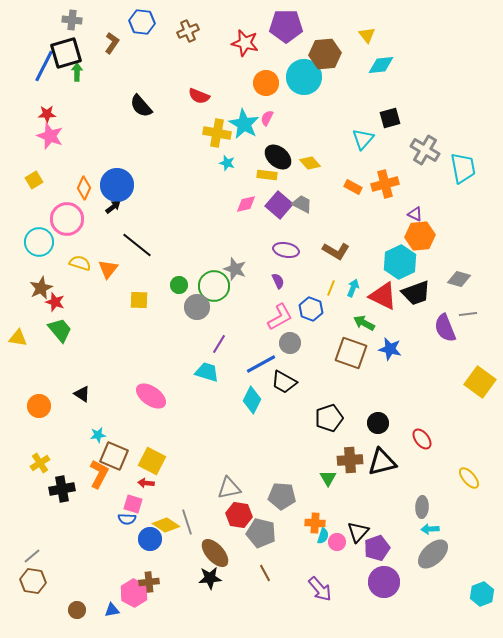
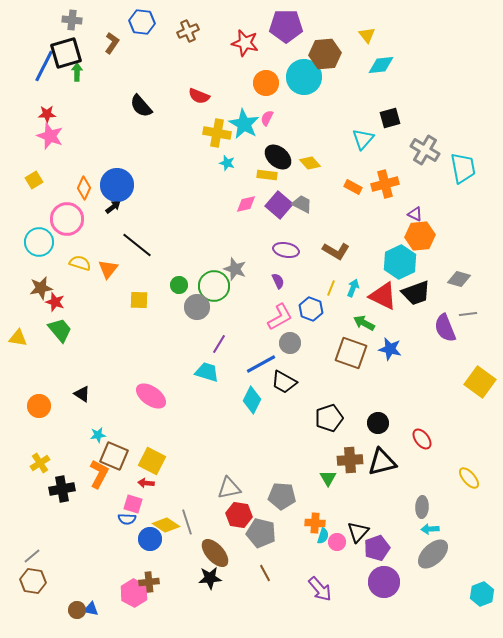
brown star at (41, 288): rotated 15 degrees clockwise
blue triangle at (112, 610): moved 21 px left, 1 px up; rotated 21 degrees clockwise
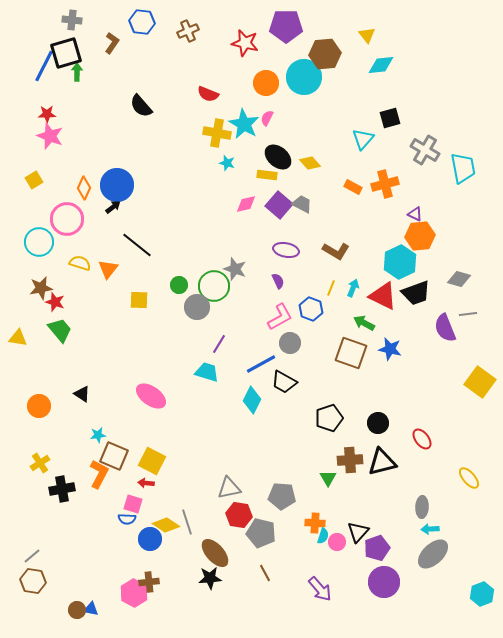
red semicircle at (199, 96): moved 9 px right, 2 px up
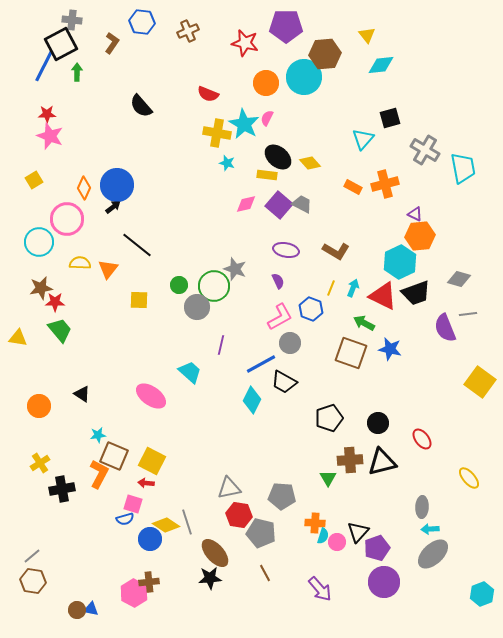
black square at (66, 53): moved 5 px left, 9 px up; rotated 12 degrees counterclockwise
yellow semicircle at (80, 263): rotated 15 degrees counterclockwise
red star at (55, 302): rotated 18 degrees counterclockwise
purple line at (219, 344): moved 2 px right, 1 px down; rotated 18 degrees counterclockwise
cyan trapezoid at (207, 372): moved 17 px left; rotated 25 degrees clockwise
blue semicircle at (127, 519): moved 2 px left; rotated 18 degrees counterclockwise
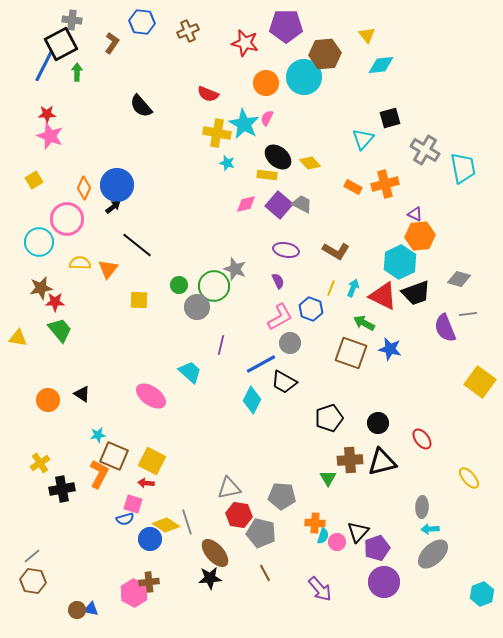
orange circle at (39, 406): moved 9 px right, 6 px up
